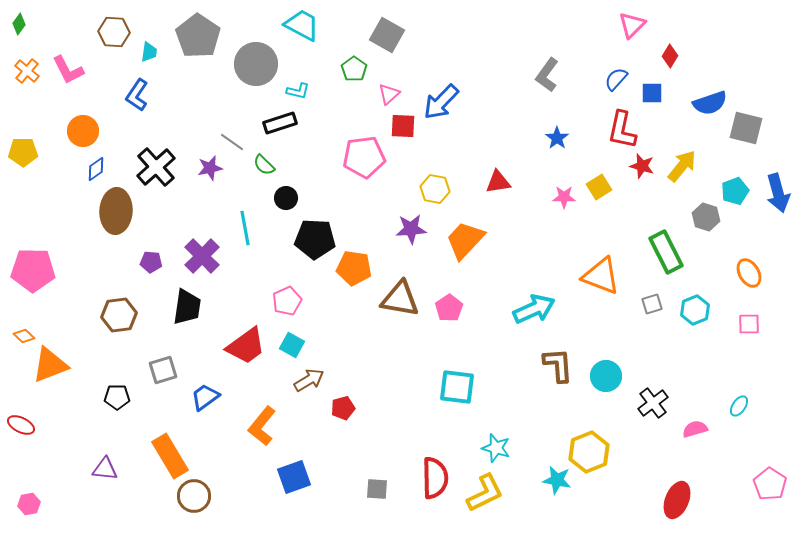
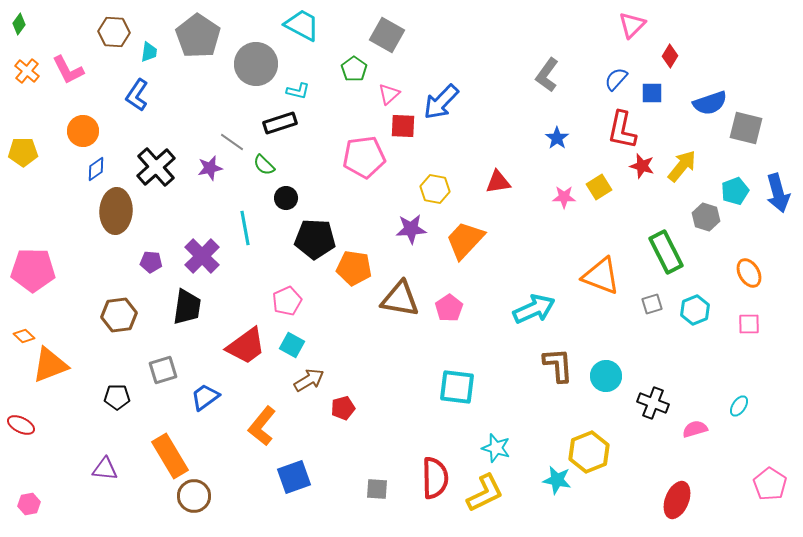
black cross at (653, 403): rotated 32 degrees counterclockwise
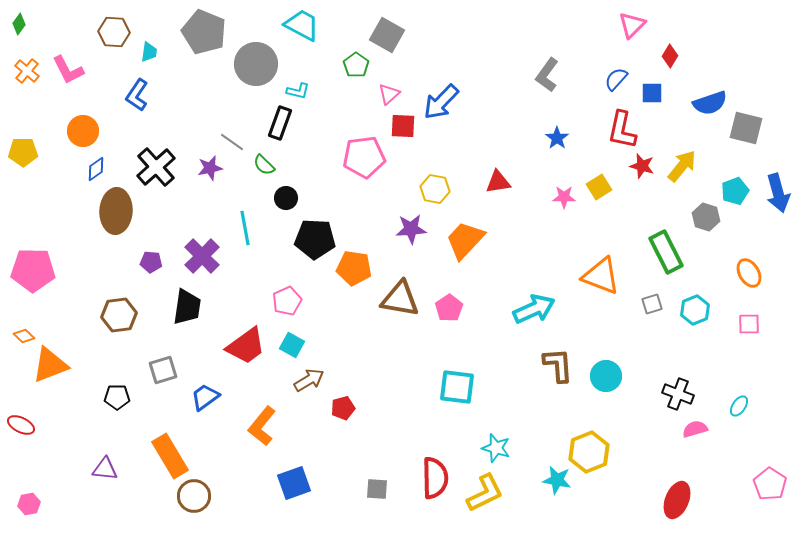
gray pentagon at (198, 36): moved 6 px right, 4 px up; rotated 12 degrees counterclockwise
green pentagon at (354, 69): moved 2 px right, 4 px up
black rectangle at (280, 123): rotated 52 degrees counterclockwise
black cross at (653, 403): moved 25 px right, 9 px up
blue square at (294, 477): moved 6 px down
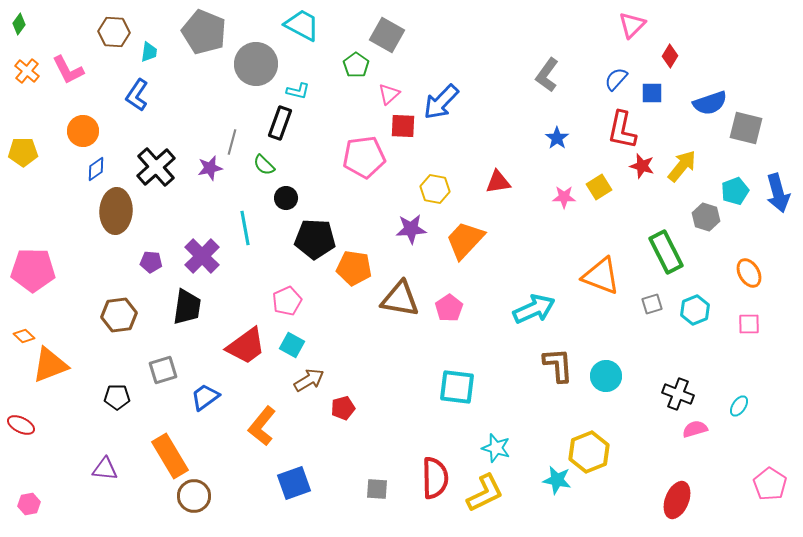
gray line at (232, 142): rotated 70 degrees clockwise
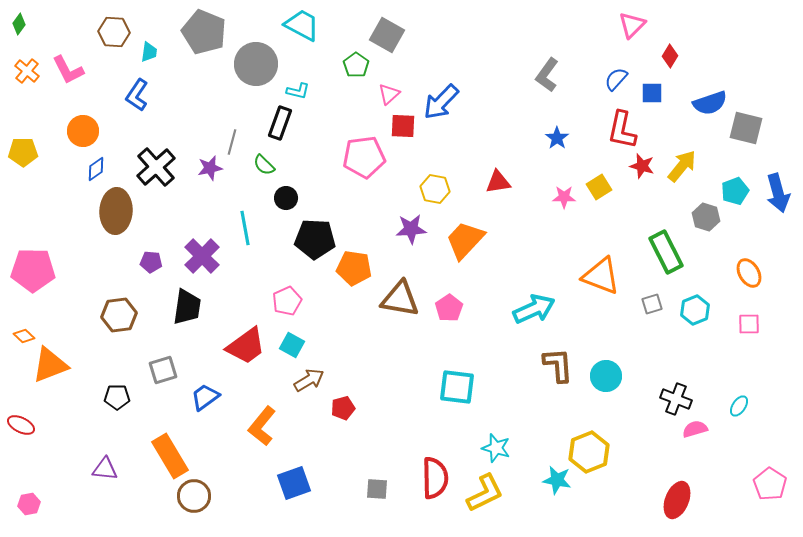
black cross at (678, 394): moved 2 px left, 5 px down
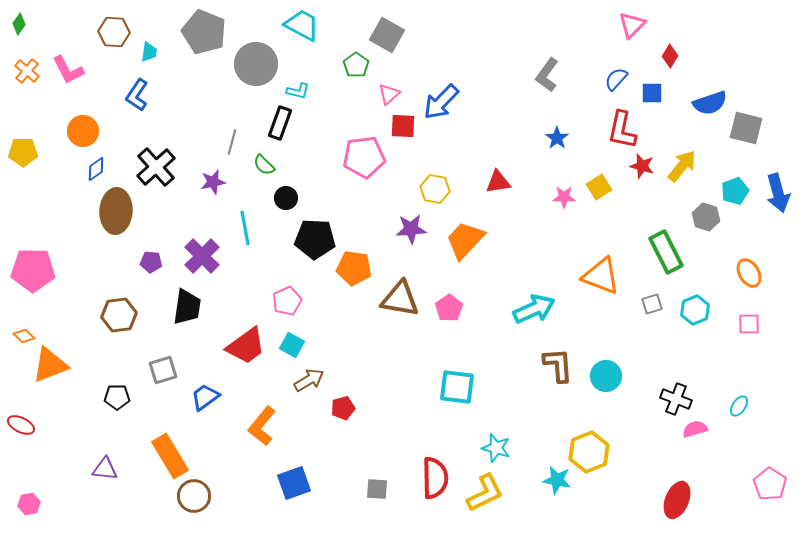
purple star at (210, 168): moved 3 px right, 14 px down
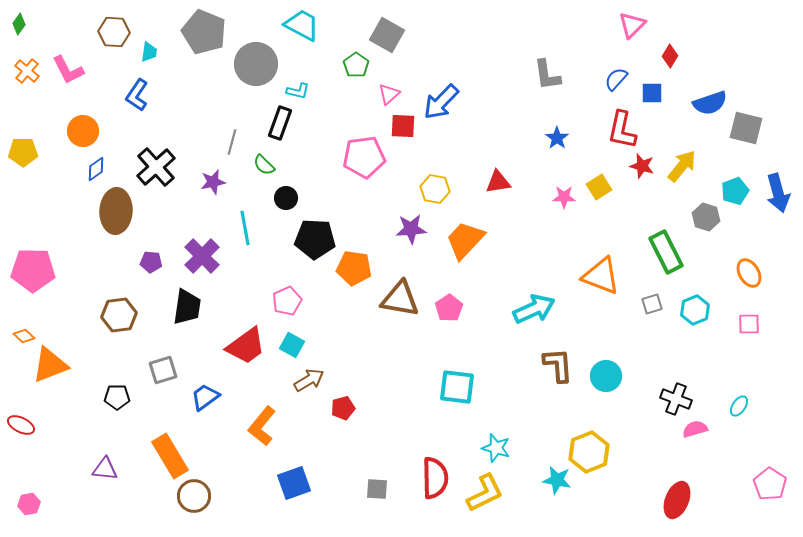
gray L-shape at (547, 75): rotated 44 degrees counterclockwise
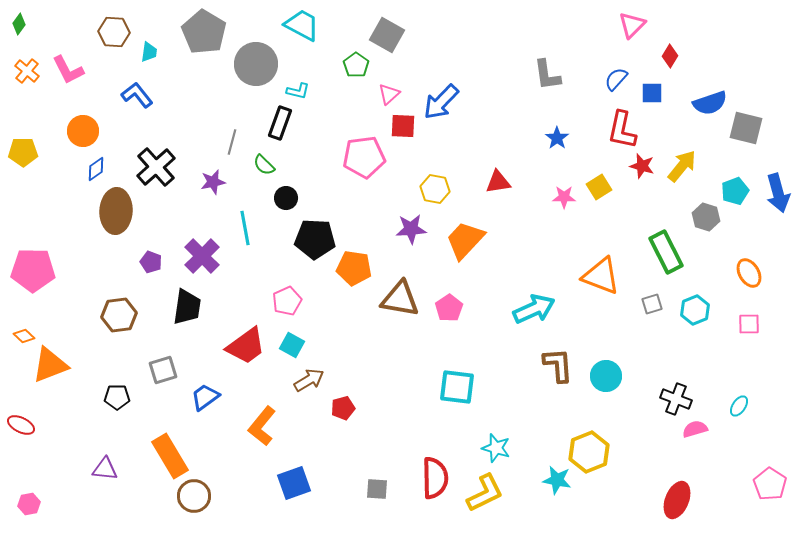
gray pentagon at (204, 32): rotated 9 degrees clockwise
blue L-shape at (137, 95): rotated 108 degrees clockwise
purple pentagon at (151, 262): rotated 15 degrees clockwise
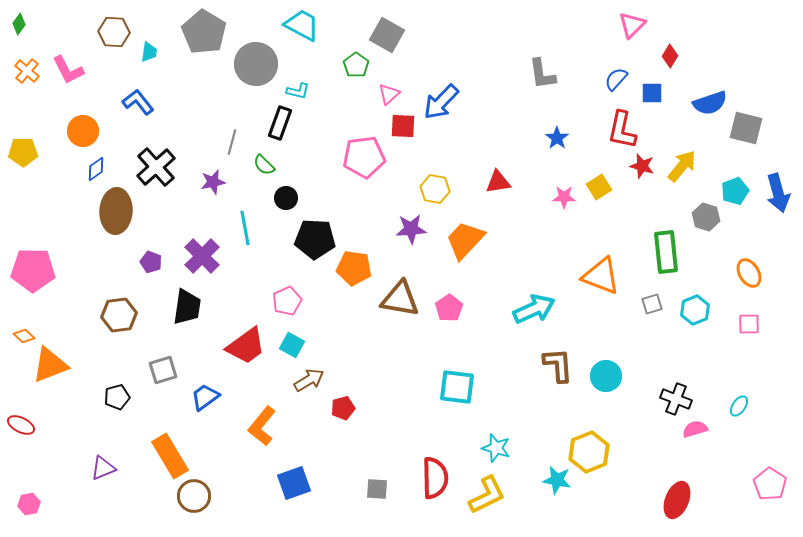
gray L-shape at (547, 75): moved 5 px left, 1 px up
blue L-shape at (137, 95): moved 1 px right, 7 px down
green rectangle at (666, 252): rotated 21 degrees clockwise
black pentagon at (117, 397): rotated 15 degrees counterclockwise
purple triangle at (105, 469): moved 2 px left, 1 px up; rotated 28 degrees counterclockwise
yellow L-shape at (485, 493): moved 2 px right, 2 px down
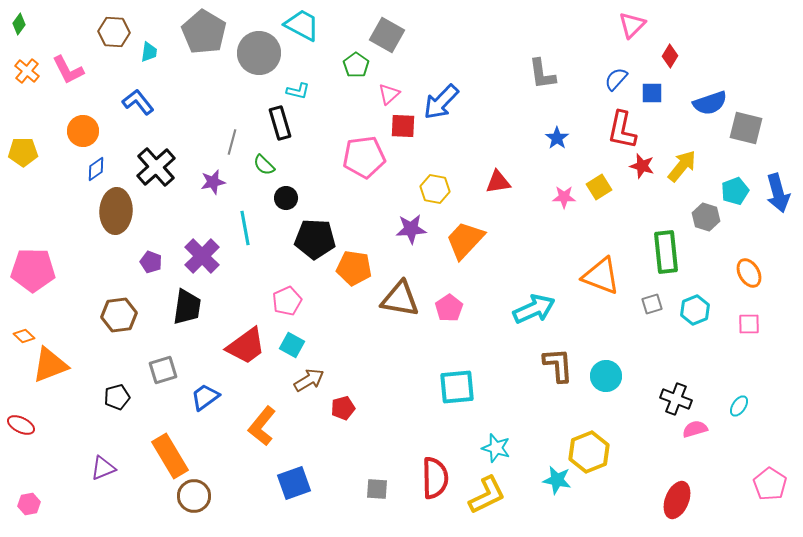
gray circle at (256, 64): moved 3 px right, 11 px up
black rectangle at (280, 123): rotated 36 degrees counterclockwise
cyan square at (457, 387): rotated 12 degrees counterclockwise
